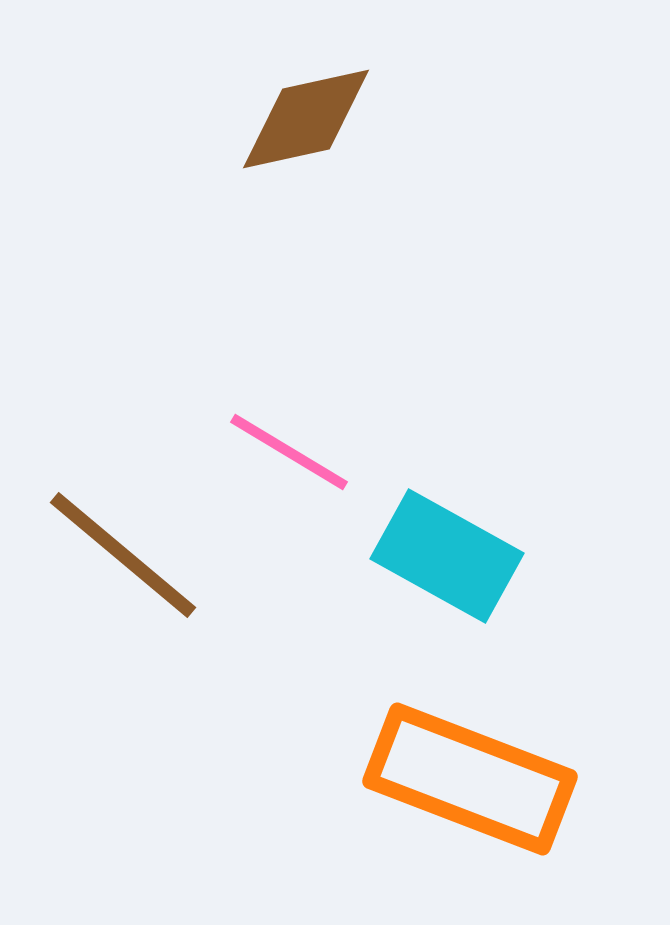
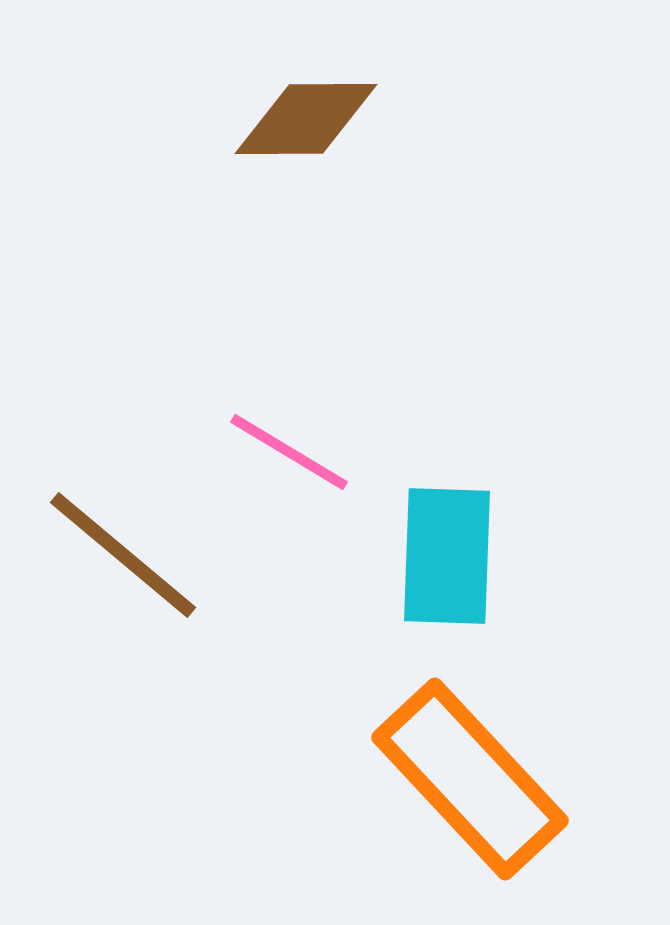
brown diamond: rotated 12 degrees clockwise
cyan rectangle: rotated 63 degrees clockwise
orange rectangle: rotated 26 degrees clockwise
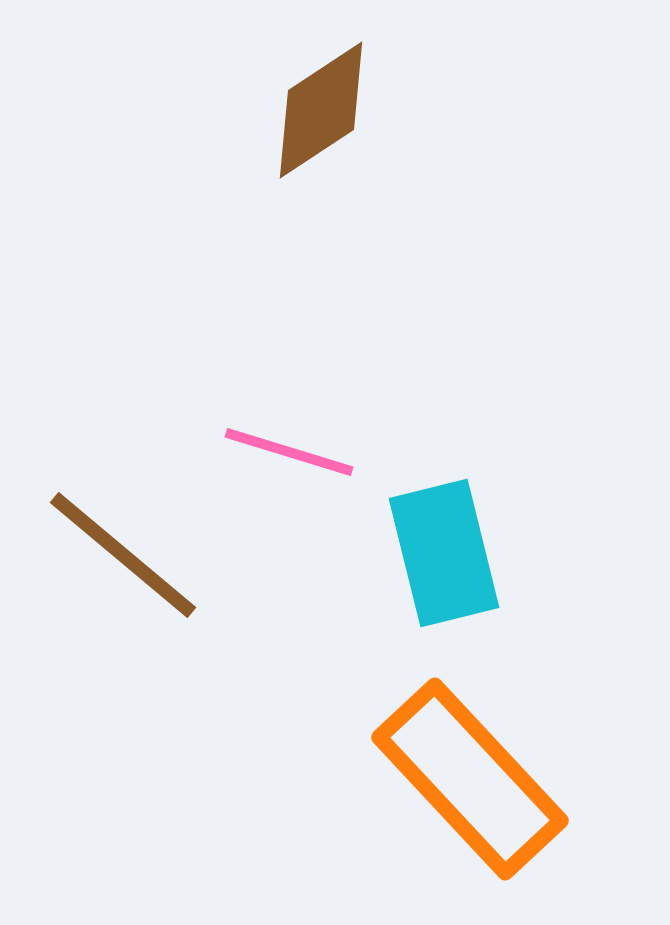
brown diamond: moved 15 px right, 9 px up; rotated 33 degrees counterclockwise
pink line: rotated 14 degrees counterclockwise
cyan rectangle: moved 3 px left, 3 px up; rotated 16 degrees counterclockwise
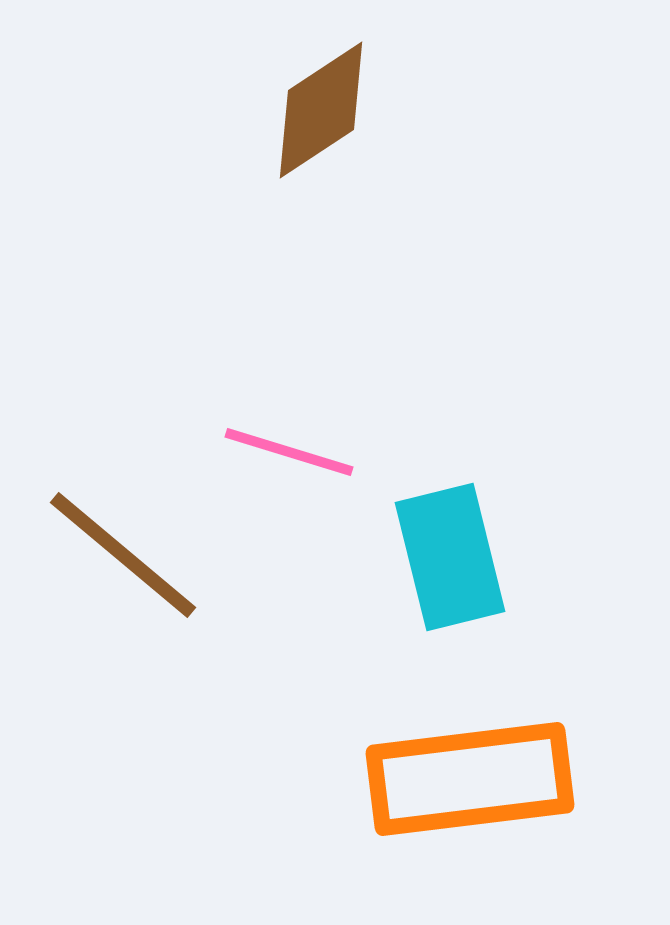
cyan rectangle: moved 6 px right, 4 px down
orange rectangle: rotated 54 degrees counterclockwise
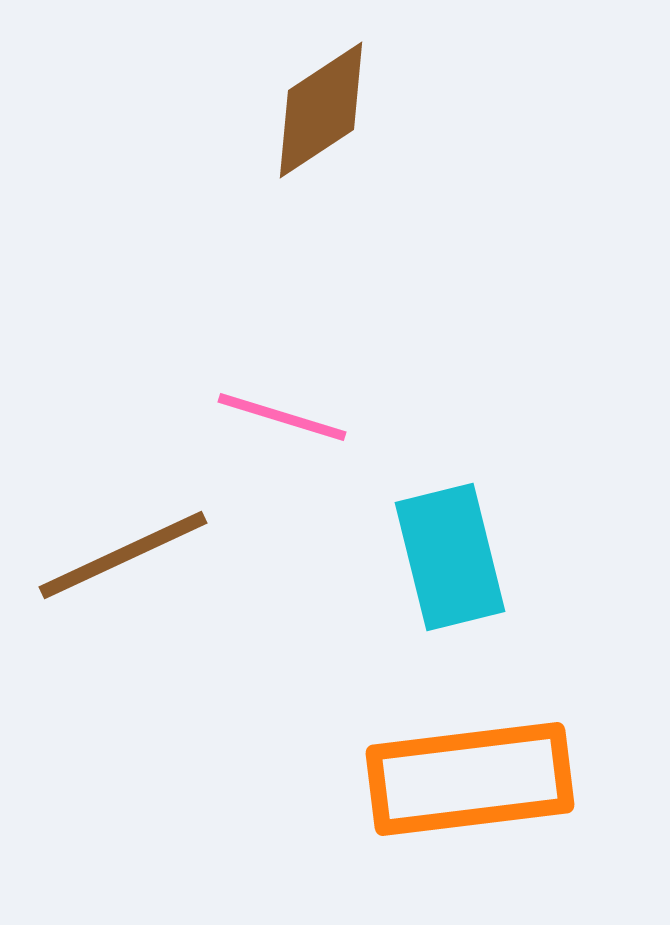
pink line: moved 7 px left, 35 px up
brown line: rotated 65 degrees counterclockwise
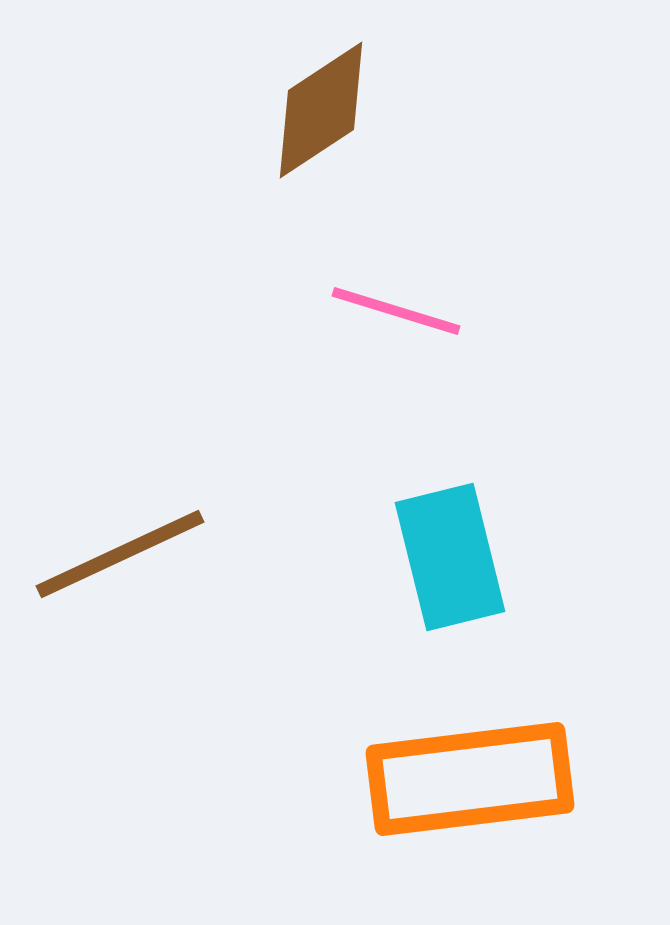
pink line: moved 114 px right, 106 px up
brown line: moved 3 px left, 1 px up
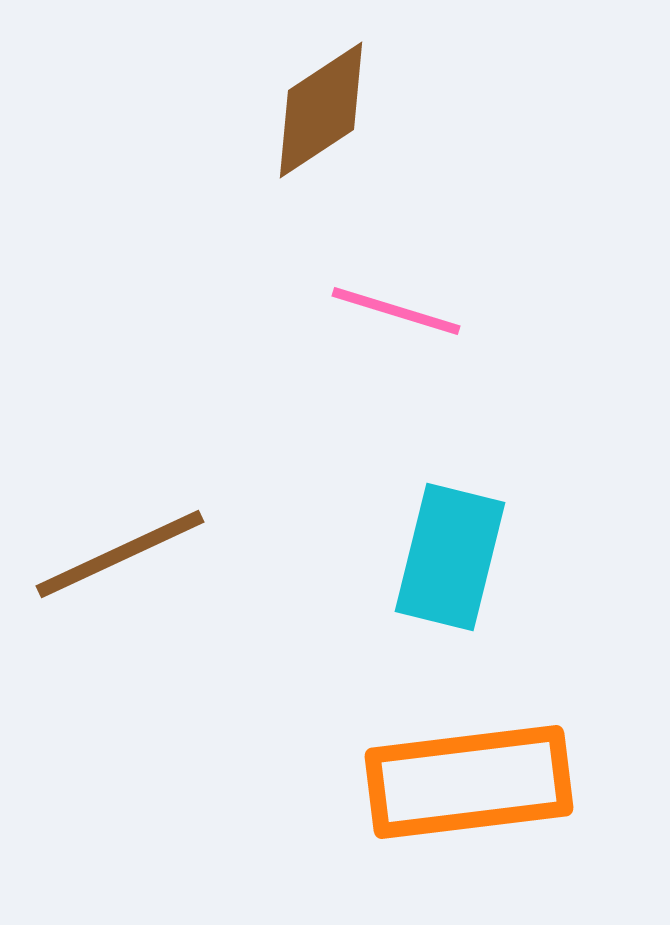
cyan rectangle: rotated 28 degrees clockwise
orange rectangle: moved 1 px left, 3 px down
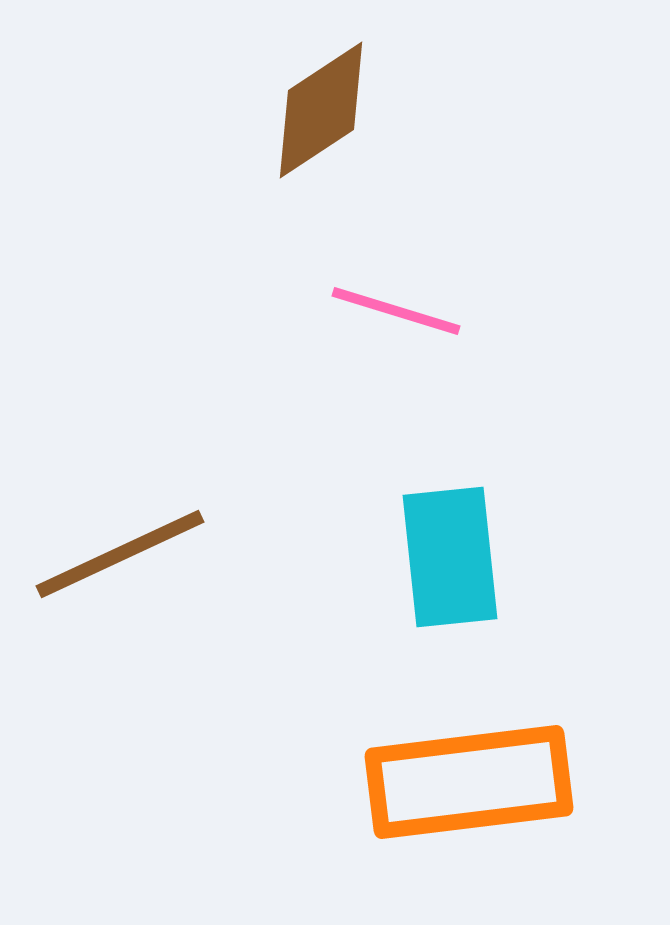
cyan rectangle: rotated 20 degrees counterclockwise
